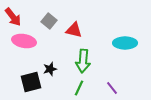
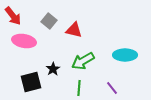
red arrow: moved 1 px up
cyan ellipse: moved 12 px down
green arrow: rotated 55 degrees clockwise
black star: moved 3 px right; rotated 16 degrees counterclockwise
green line: rotated 21 degrees counterclockwise
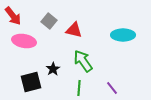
cyan ellipse: moved 2 px left, 20 px up
green arrow: rotated 85 degrees clockwise
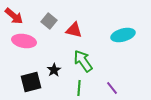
red arrow: moved 1 px right; rotated 12 degrees counterclockwise
cyan ellipse: rotated 15 degrees counterclockwise
black star: moved 1 px right, 1 px down
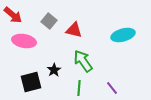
red arrow: moved 1 px left, 1 px up
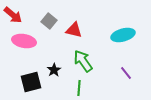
purple line: moved 14 px right, 15 px up
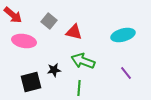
red triangle: moved 2 px down
green arrow: rotated 35 degrees counterclockwise
black star: rotated 24 degrees clockwise
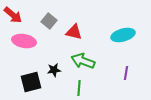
purple line: rotated 48 degrees clockwise
